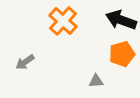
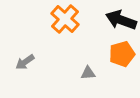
orange cross: moved 2 px right, 2 px up
gray triangle: moved 8 px left, 8 px up
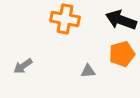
orange cross: rotated 32 degrees counterclockwise
gray arrow: moved 2 px left, 4 px down
gray triangle: moved 2 px up
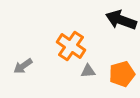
orange cross: moved 6 px right, 27 px down; rotated 24 degrees clockwise
orange pentagon: moved 20 px down
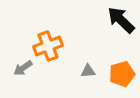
black arrow: rotated 24 degrees clockwise
orange cross: moved 23 px left; rotated 36 degrees clockwise
gray arrow: moved 2 px down
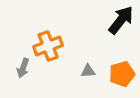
black arrow: rotated 84 degrees clockwise
gray arrow: rotated 36 degrees counterclockwise
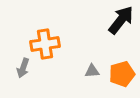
orange cross: moved 3 px left, 2 px up; rotated 12 degrees clockwise
gray triangle: moved 4 px right
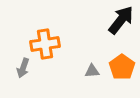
orange pentagon: moved 7 px up; rotated 20 degrees counterclockwise
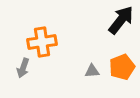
orange cross: moved 3 px left, 2 px up
orange pentagon: rotated 15 degrees clockwise
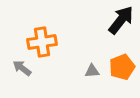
gray arrow: moved 1 px left; rotated 108 degrees clockwise
